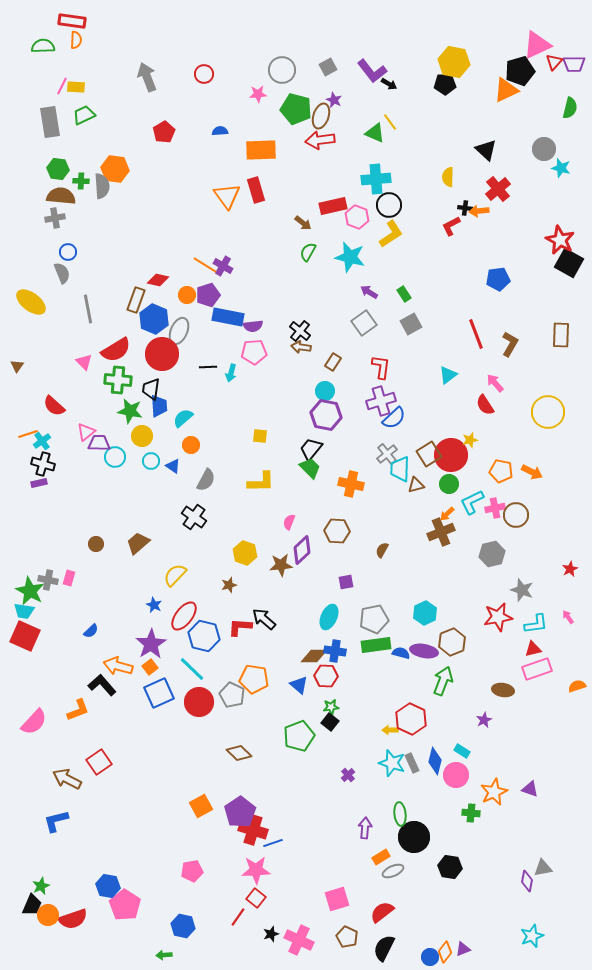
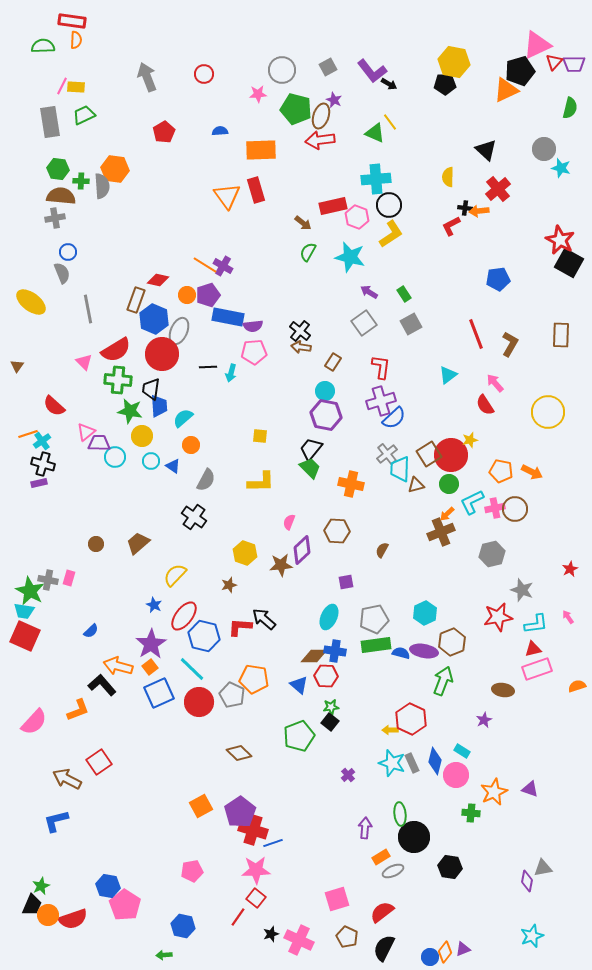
brown circle at (516, 515): moved 1 px left, 6 px up
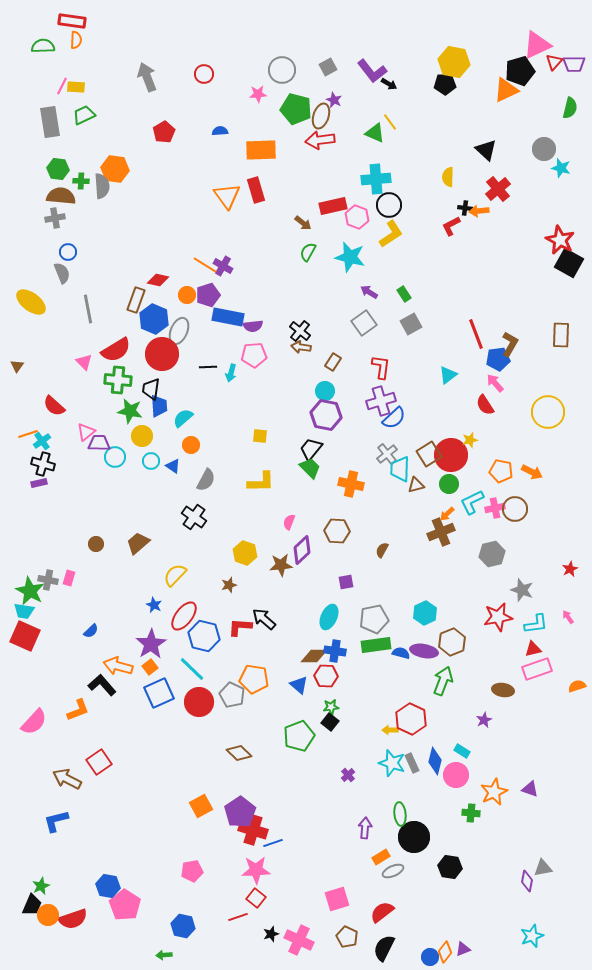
blue pentagon at (498, 279): moved 80 px down
pink pentagon at (254, 352): moved 3 px down
red line at (238, 917): rotated 36 degrees clockwise
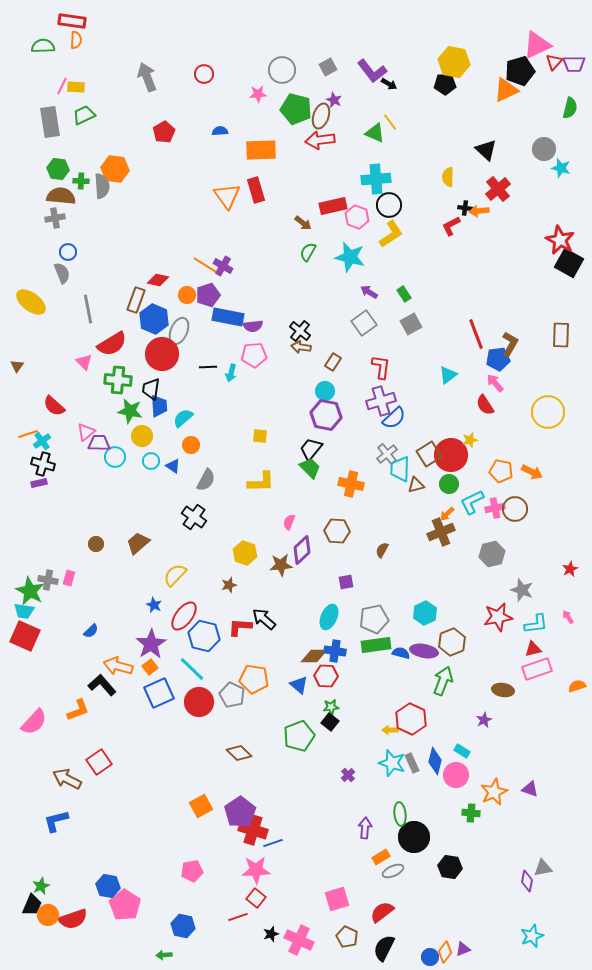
red semicircle at (116, 350): moved 4 px left, 6 px up
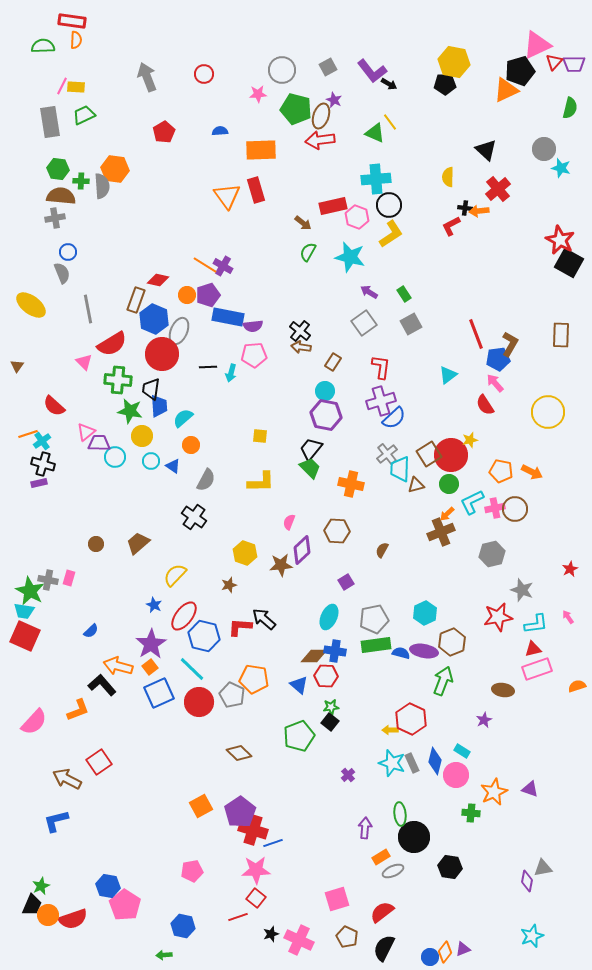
yellow ellipse at (31, 302): moved 3 px down
purple square at (346, 582): rotated 21 degrees counterclockwise
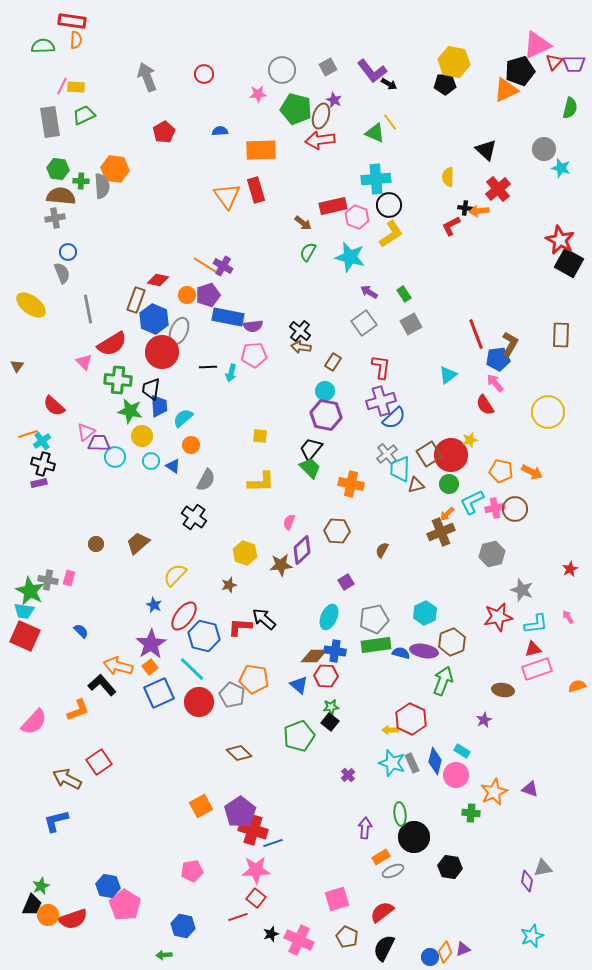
red circle at (162, 354): moved 2 px up
blue semicircle at (91, 631): moved 10 px left; rotated 91 degrees counterclockwise
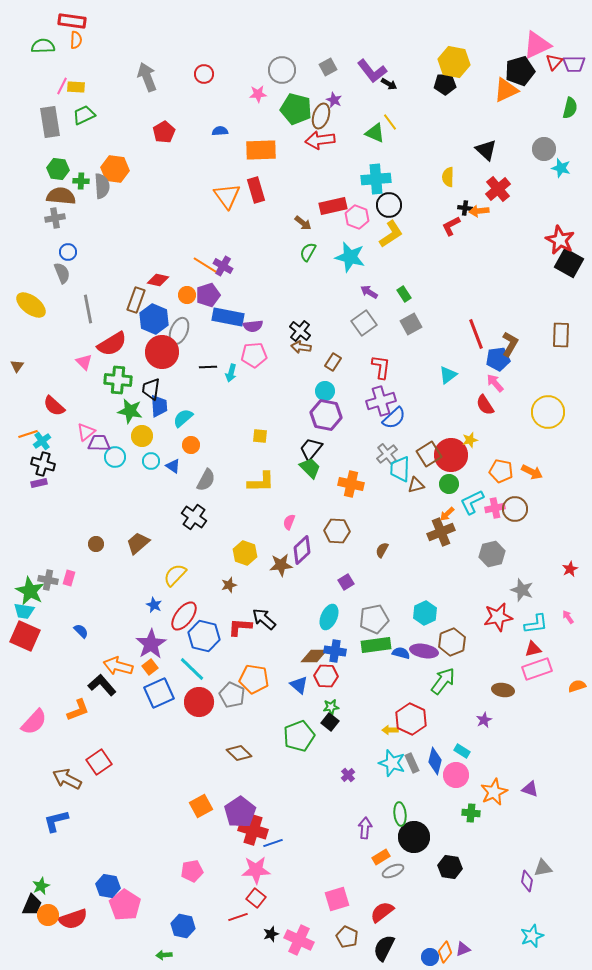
green arrow at (443, 681): rotated 16 degrees clockwise
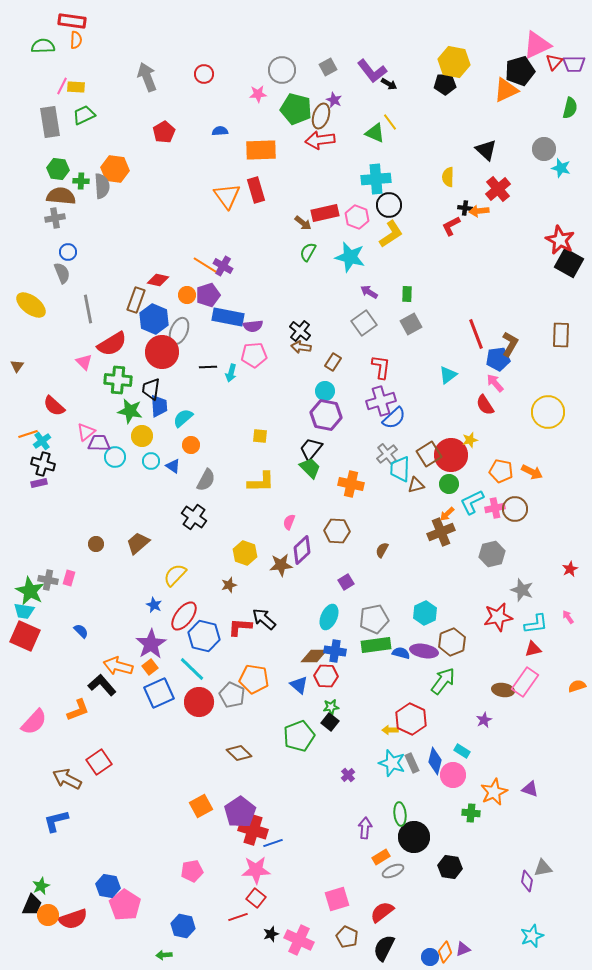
red rectangle at (333, 206): moved 8 px left, 7 px down
green rectangle at (404, 294): moved 3 px right; rotated 35 degrees clockwise
pink rectangle at (537, 669): moved 12 px left, 13 px down; rotated 36 degrees counterclockwise
pink circle at (456, 775): moved 3 px left
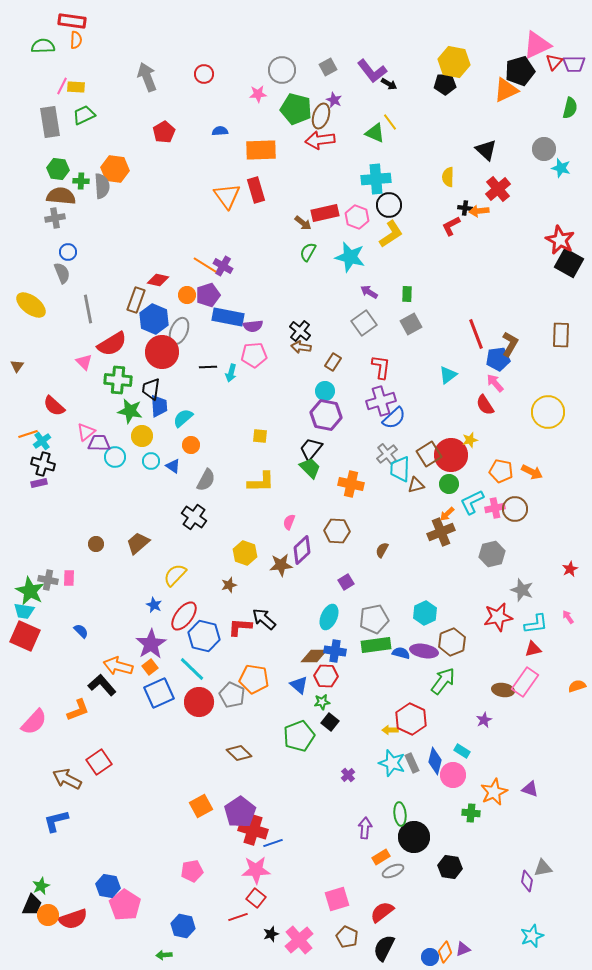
pink rectangle at (69, 578): rotated 14 degrees counterclockwise
green star at (331, 707): moved 9 px left, 5 px up
pink cross at (299, 940): rotated 24 degrees clockwise
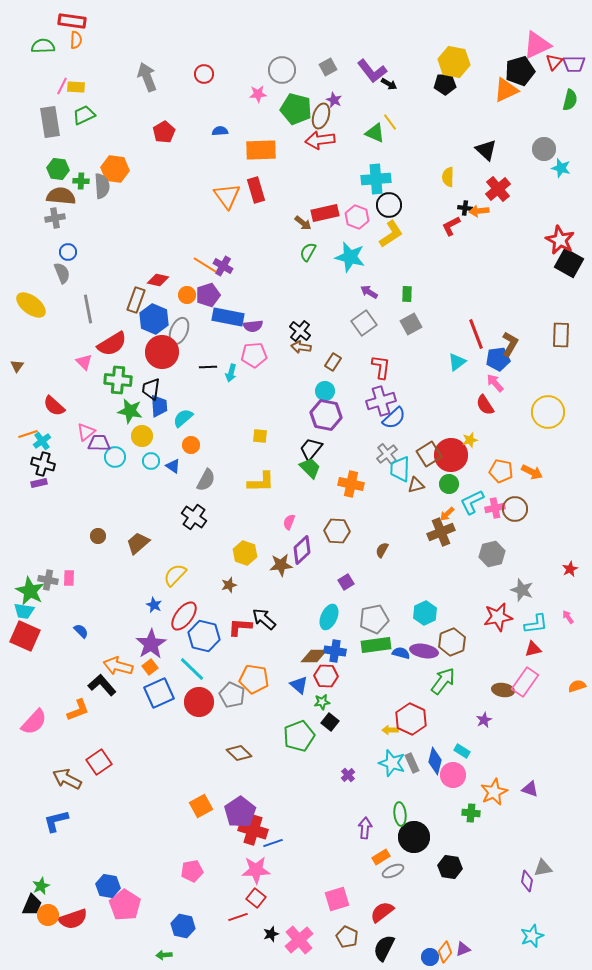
green semicircle at (570, 108): moved 8 px up
cyan triangle at (448, 375): moved 9 px right, 13 px up
brown circle at (96, 544): moved 2 px right, 8 px up
